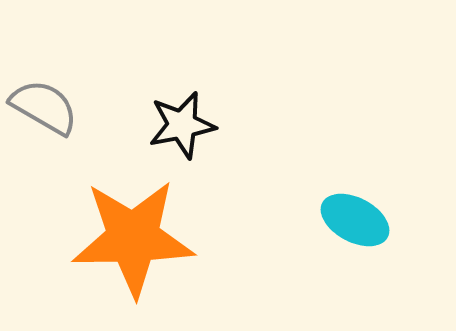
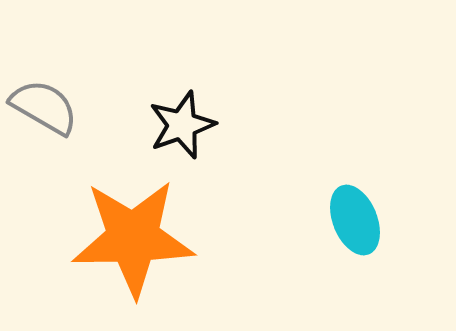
black star: rotated 8 degrees counterclockwise
cyan ellipse: rotated 40 degrees clockwise
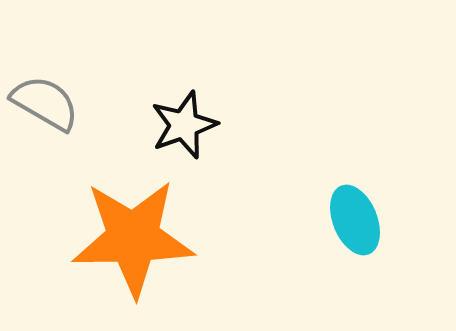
gray semicircle: moved 1 px right, 4 px up
black star: moved 2 px right
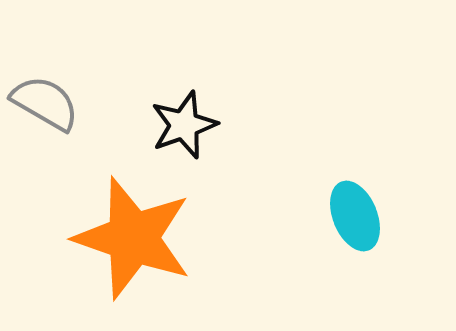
cyan ellipse: moved 4 px up
orange star: rotated 20 degrees clockwise
